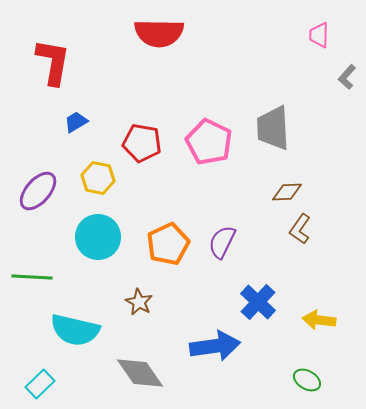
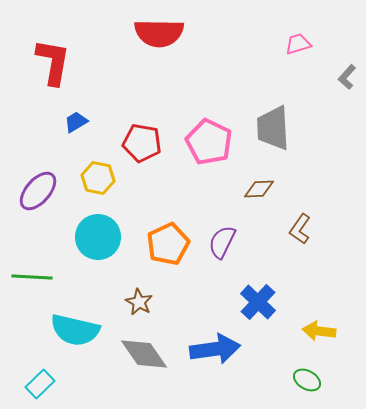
pink trapezoid: moved 21 px left, 9 px down; rotated 72 degrees clockwise
brown diamond: moved 28 px left, 3 px up
yellow arrow: moved 11 px down
blue arrow: moved 3 px down
gray diamond: moved 4 px right, 19 px up
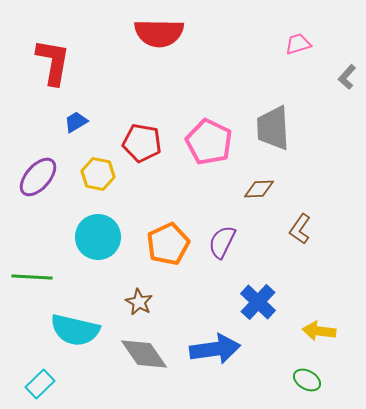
yellow hexagon: moved 4 px up
purple ellipse: moved 14 px up
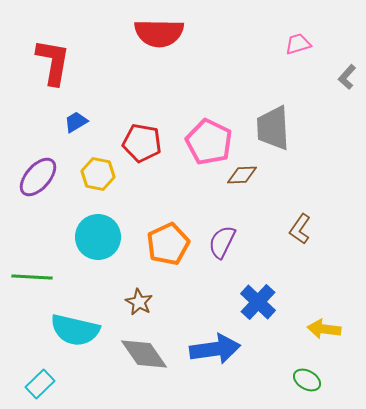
brown diamond: moved 17 px left, 14 px up
yellow arrow: moved 5 px right, 2 px up
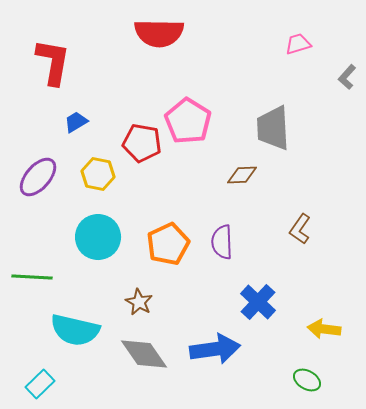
pink pentagon: moved 21 px left, 21 px up; rotated 6 degrees clockwise
purple semicircle: rotated 28 degrees counterclockwise
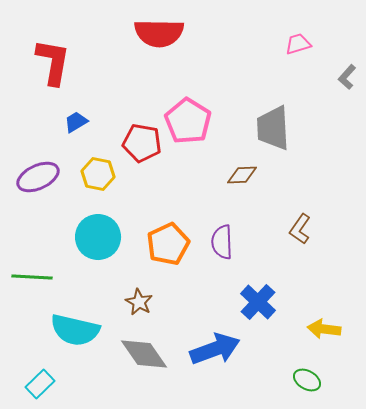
purple ellipse: rotated 24 degrees clockwise
blue arrow: rotated 12 degrees counterclockwise
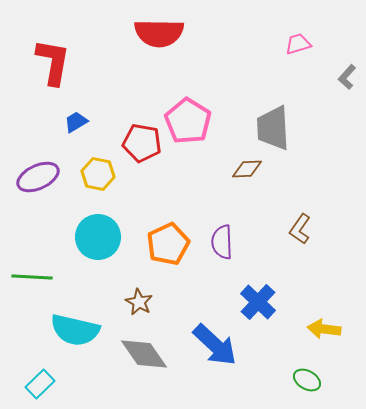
brown diamond: moved 5 px right, 6 px up
blue arrow: moved 4 px up; rotated 63 degrees clockwise
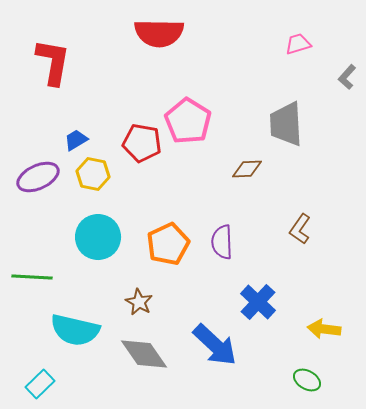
blue trapezoid: moved 18 px down
gray trapezoid: moved 13 px right, 4 px up
yellow hexagon: moved 5 px left
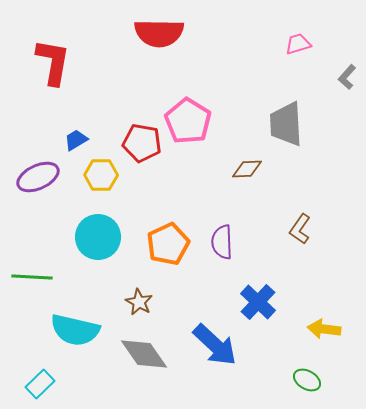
yellow hexagon: moved 8 px right, 1 px down; rotated 12 degrees counterclockwise
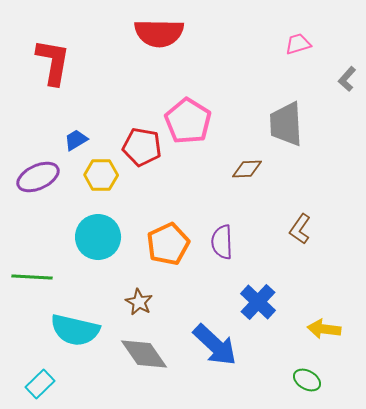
gray L-shape: moved 2 px down
red pentagon: moved 4 px down
